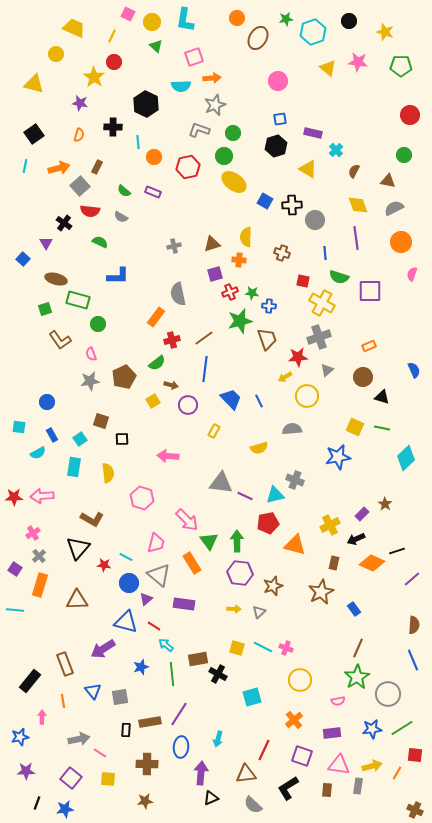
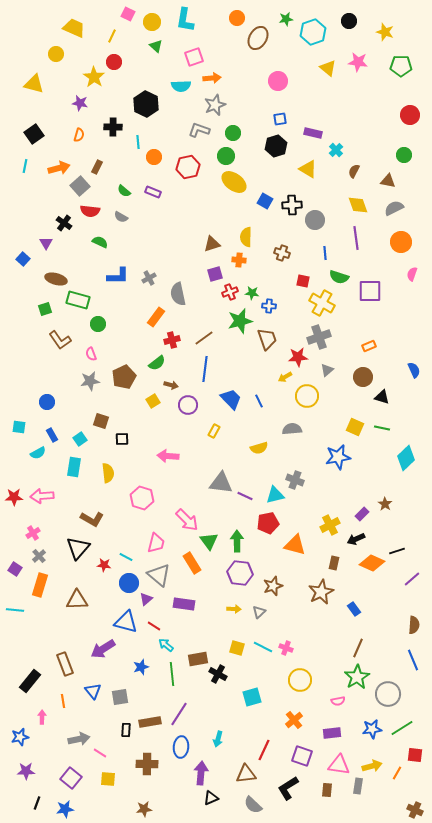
green circle at (224, 156): moved 2 px right
gray cross at (174, 246): moved 25 px left, 32 px down; rotated 16 degrees counterclockwise
brown star at (145, 801): moved 1 px left, 8 px down
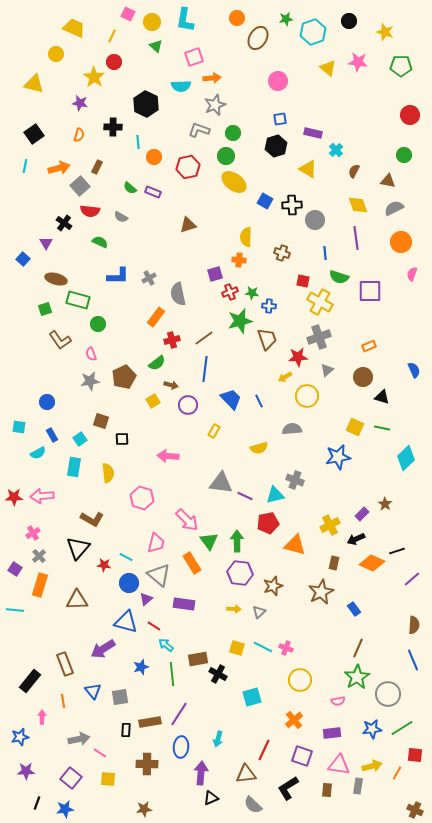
green semicircle at (124, 191): moved 6 px right, 3 px up
brown triangle at (212, 244): moved 24 px left, 19 px up
yellow cross at (322, 303): moved 2 px left, 1 px up
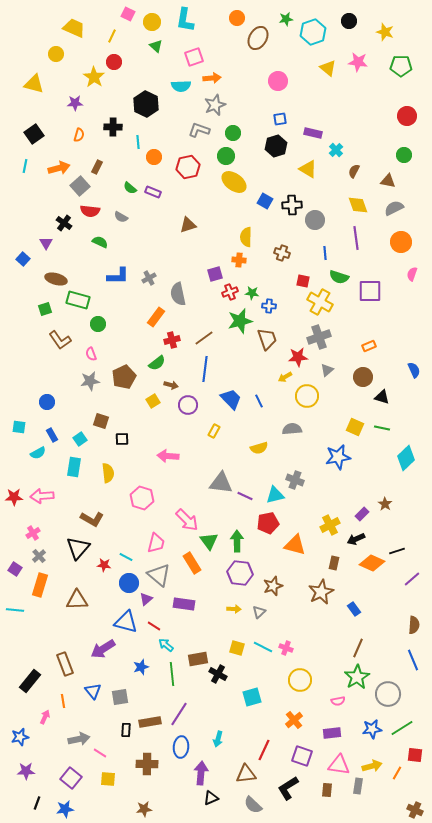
purple star at (80, 103): moved 5 px left; rotated 14 degrees counterclockwise
red circle at (410, 115): moved 3 px left, 1 px down
pink arrow at (42, 717): moved 3 px right; rotated 24 degrees clockwise
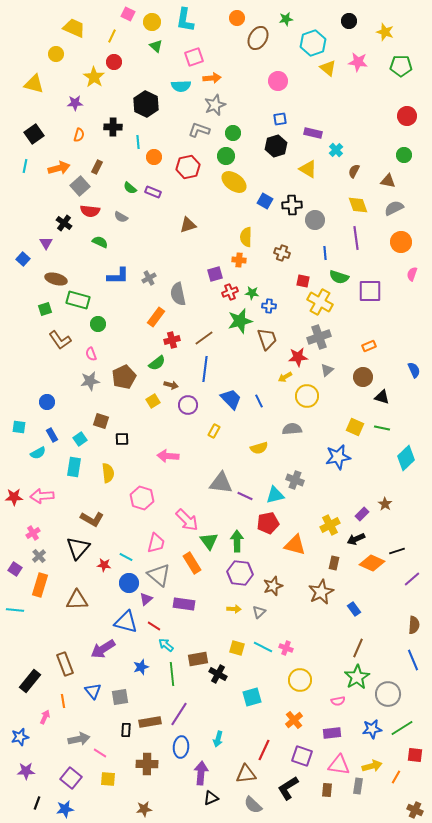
cyan hexagon at (313, 32): moved 11 px down
orange line at (397, 773): moved 1 px left, 4 px down
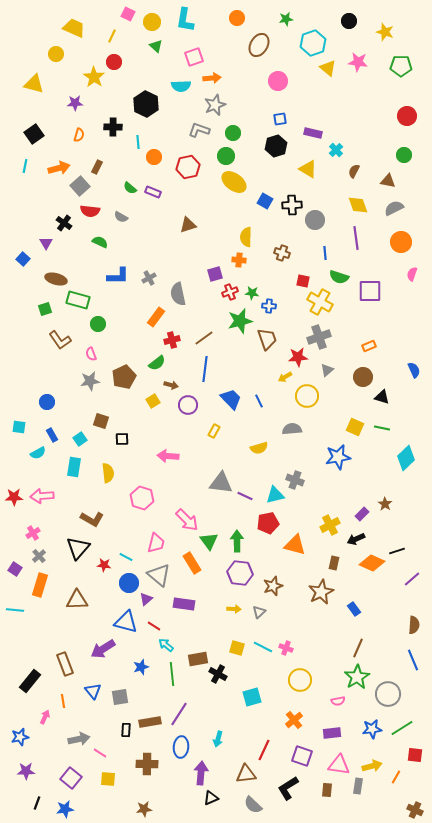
brown ellipse at (258, 38): moved 1 px right, 7 px down
